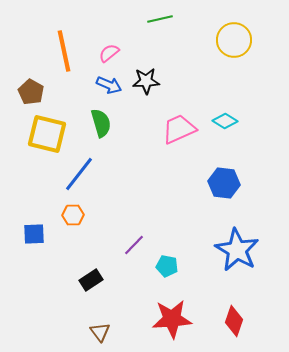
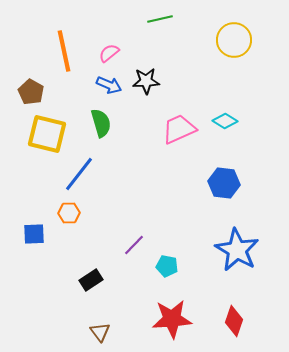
orange hexagon: moved 4 px left, 2 px up
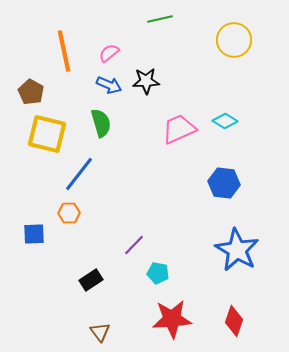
cyan pentagon: moved 9 px left, 7 px down
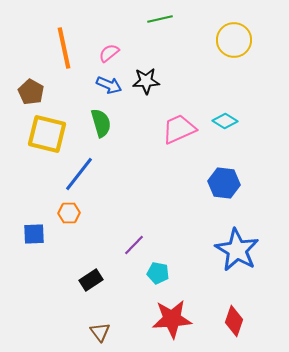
orange line: moved 3 px up
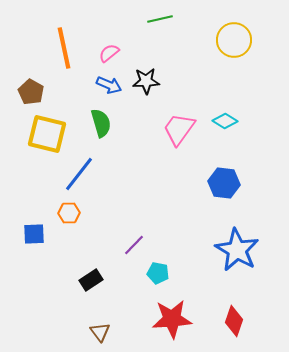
pink trapezoid: rotated 30 degrees counterclockwise
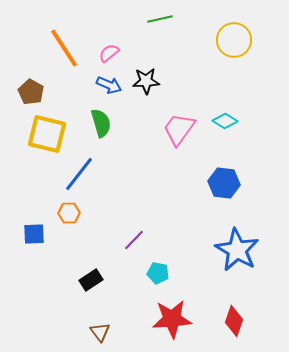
orange line: rotated 21 degrees counterclockwise
purple line: moved 5 px up
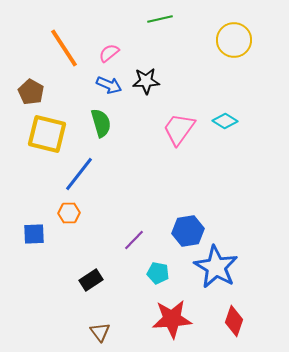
blue hexagon: moved 36 px left, 48 px down; rotated 16 degrees counterclockwise
blue star: moved 21 px left, 17 px down
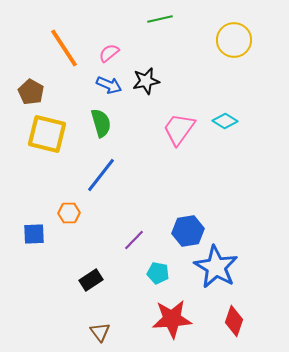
black star: rotated 8 degrees counterclockwise
blue line: moved 22 px right, 1 px down
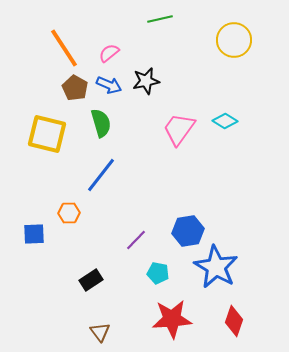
brown pentagon: moved 44 px right, 4 px up
purple line: moved 2 px right
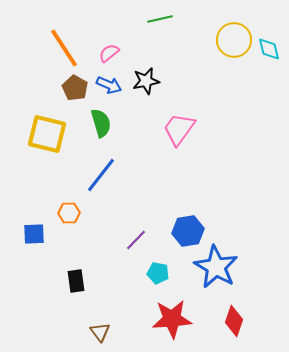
cyan diamond: moved 44 px right, 72 px up; rotated 45 degrees clockwise
black rectangle: moved 15 px left, 1 px down; rotated 65 degrees counterclockwise
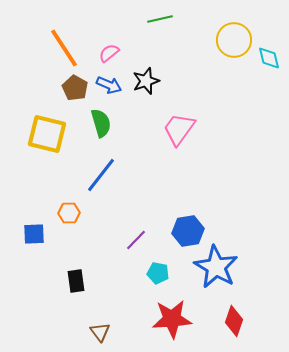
cyan diamond: moved 9 px down
black star: rotated 8 degrees counterclockwise
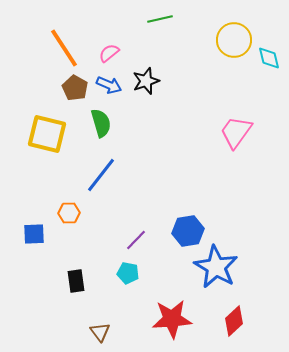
pink trapezoid: moved 57 px right, 3 px down
cyan pentagon: moved 30 px left
red diamond: rotated 28 degrees clockwise
